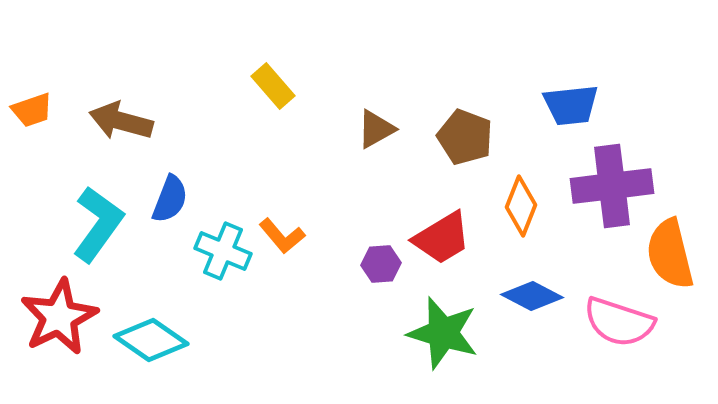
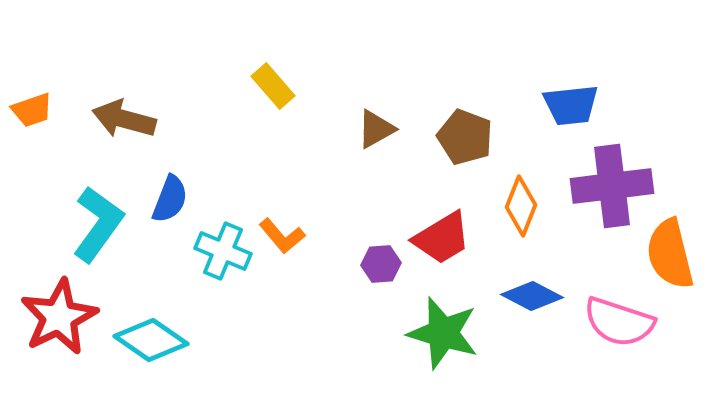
brown arrow: moved 3 px right, 2 px up
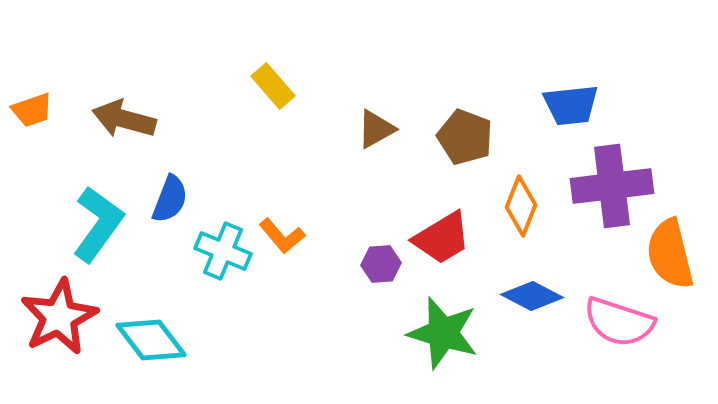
cyan diamond: rotated 18 degrees clockwise
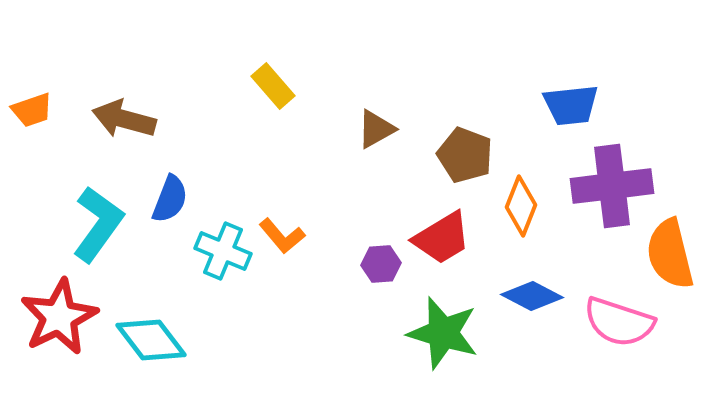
brown pentagon: moved 18 px down
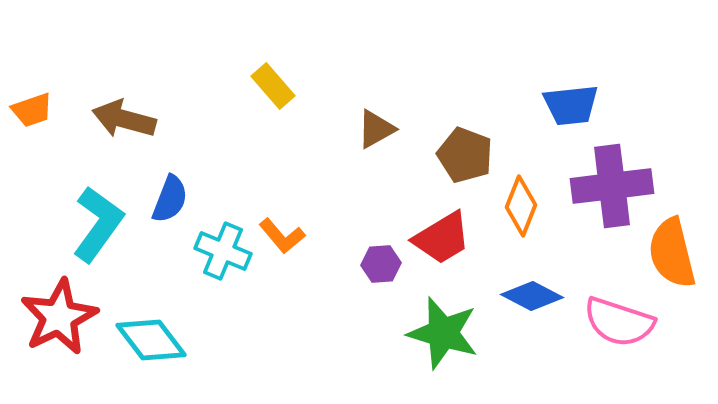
orange semicircle: moved 2 px right, 1 px up
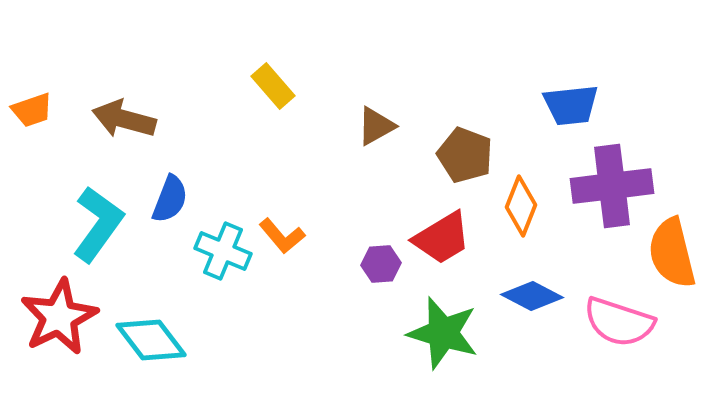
brown triangle: moved 3 px up
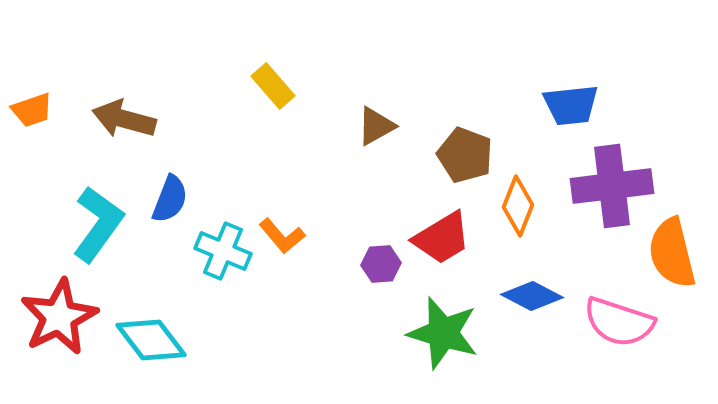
orange diamond: moved 3 px left
